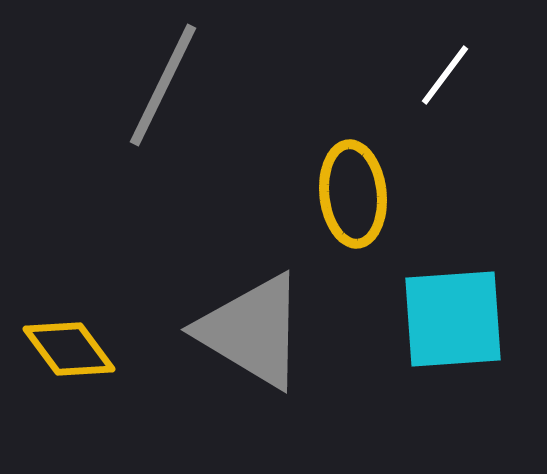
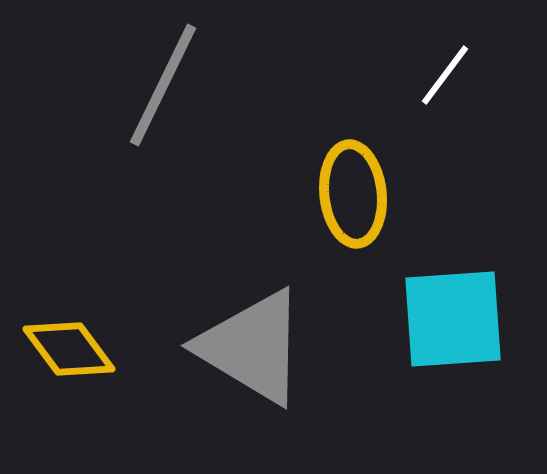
gray triangle: moved 16 px down
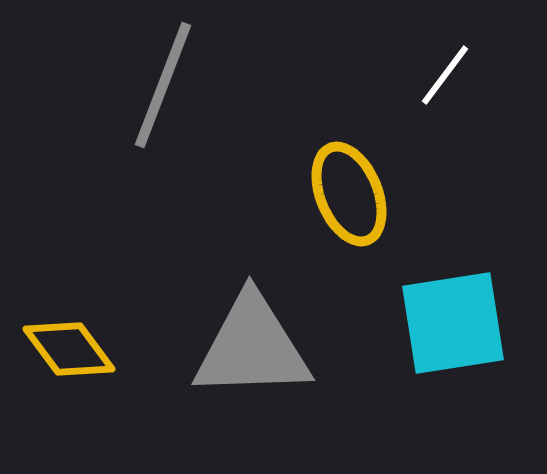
gray line: rotated 5 degrees counterclockwise
yellow ellipse: moved 4 px left; rotated 16 degrees counterclockwise
cyan square: moved 4 px down; rotated 5 degrees counterclockwise
gray triangle: rotated 33 degrees counterclockwise
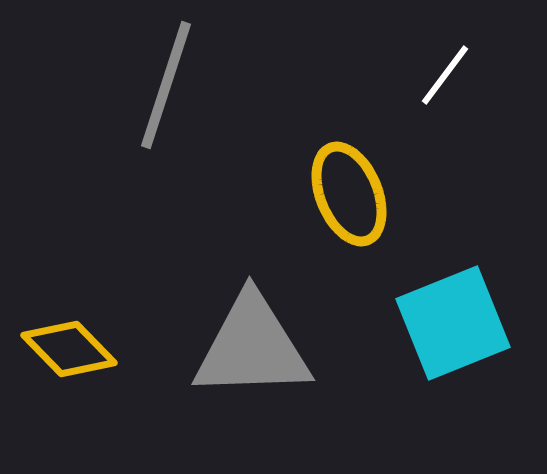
gray line: moved 3 px right; rotated 3 degrees counterclockwise
cyan square: rotated 13 degrees counterclockwise
yellow diamond: rotated 8 degrees counterclockwise
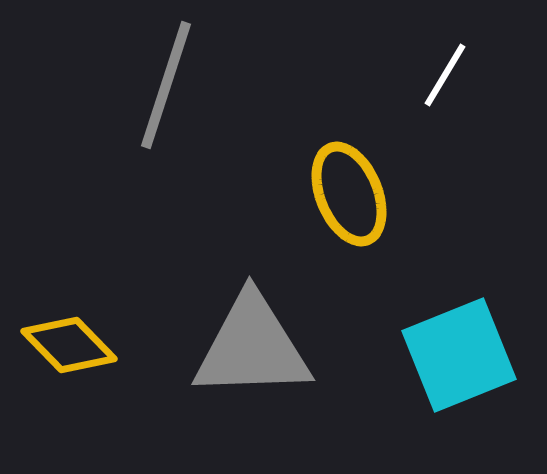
white line: rotated 6 degrees counterclockwise
cyan square: moved 6 px right, 32 px down
yellow diamond: moved 4 px up
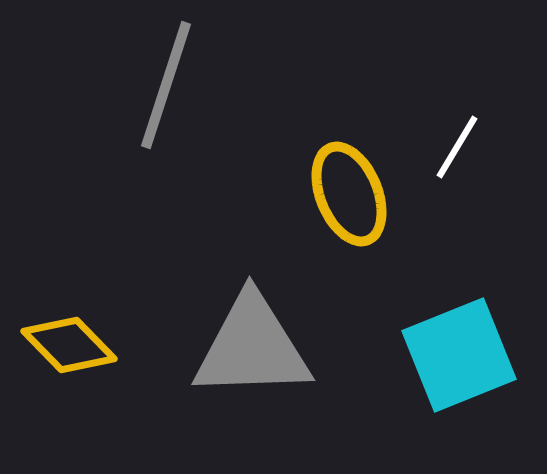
white line: moved 12 px right, 72 px down
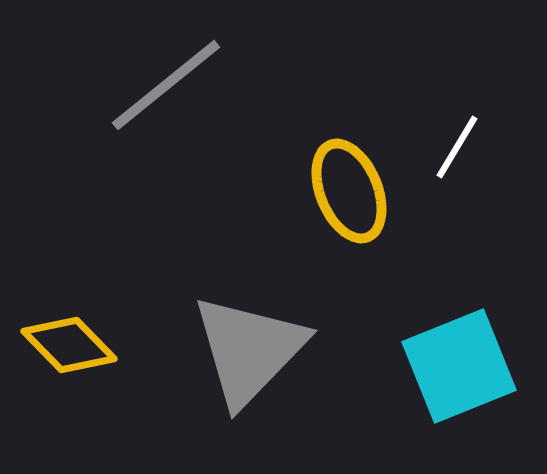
gray line: rotated 33 degrees clockwise
yellow ellipse: moved 3 px up
gray triangle: moved 3 px left, 3 px down; rotated 44 degrees counterclockwise
cyan square: moved 11 px down
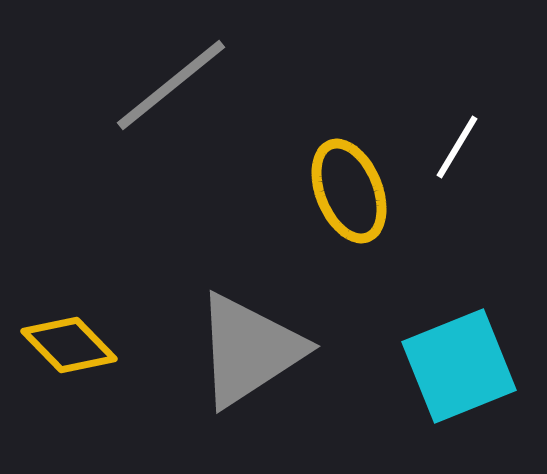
gray line: moved 5 px right
gray triangle: rotated 13 degrees clockwise
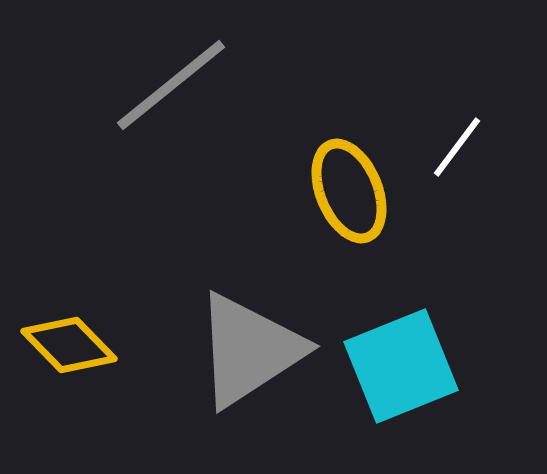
white line: rotated 6 degrees clockwise
cyan square: moved 58 px left
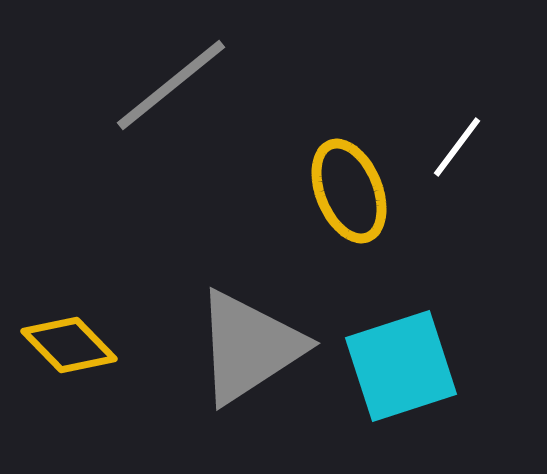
gray triangle: moved 3 px up
cyan square: rotated 4 degrees clockwise
